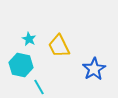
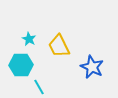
cyan hexagon: rotated 15 degrees counterclockwise
blue star: moved 2 px left, 2 px up; rotated 15 degrees counterclockwise
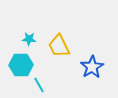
cyan star: rotated 24 degrees counterclockwise
blue star: rotated 15 degrees clockwise
cyan line: moved 2 px up
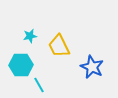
cyan star: moved 1 px right, 3 px up; rotated 16 degrees counterclockwise
blue star: rotated 15 degrees counterclockwise
